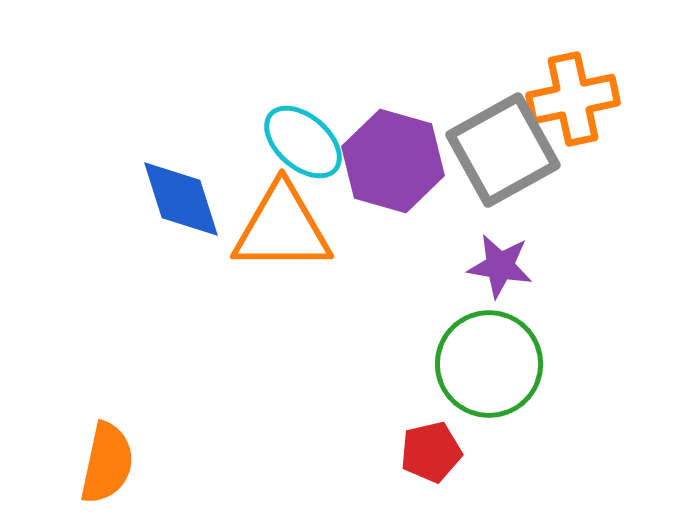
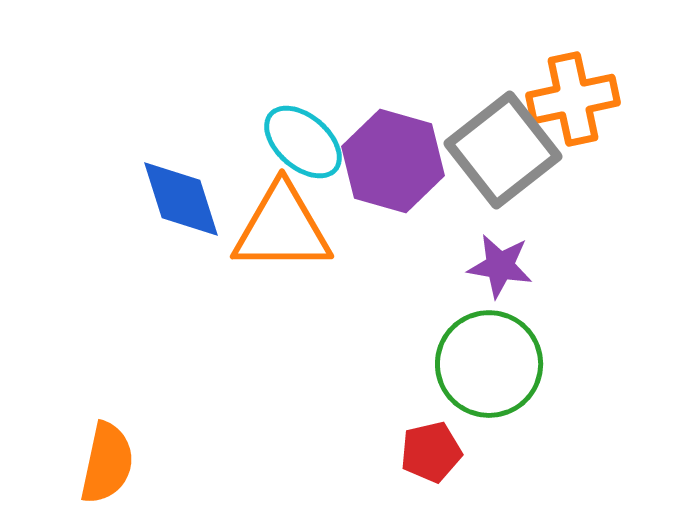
gray square: rotated 9 degrees counterclockwise
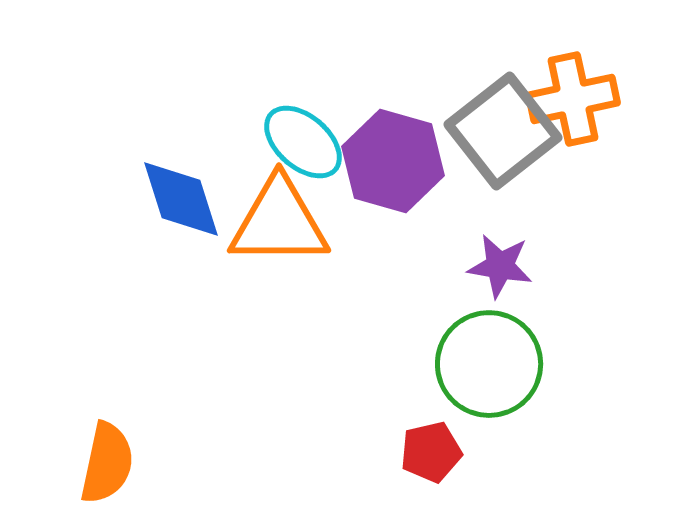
gray square: moved 19 px up
orange triangle: moved 3 px left, 6 px up
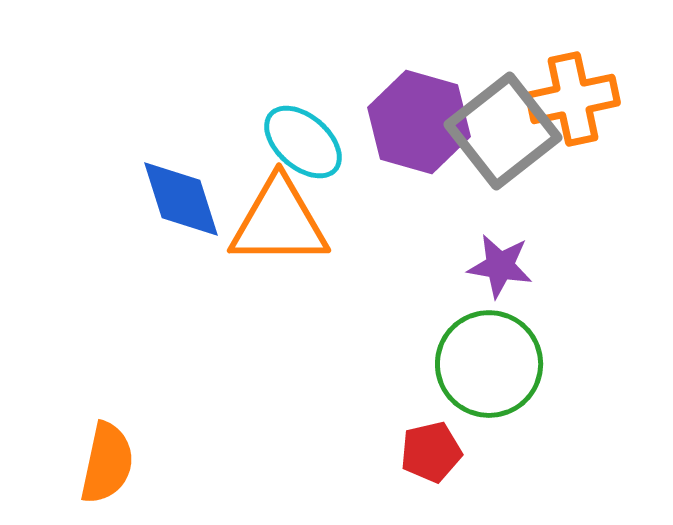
purple hexagon: moved 26 px right, 39 px up
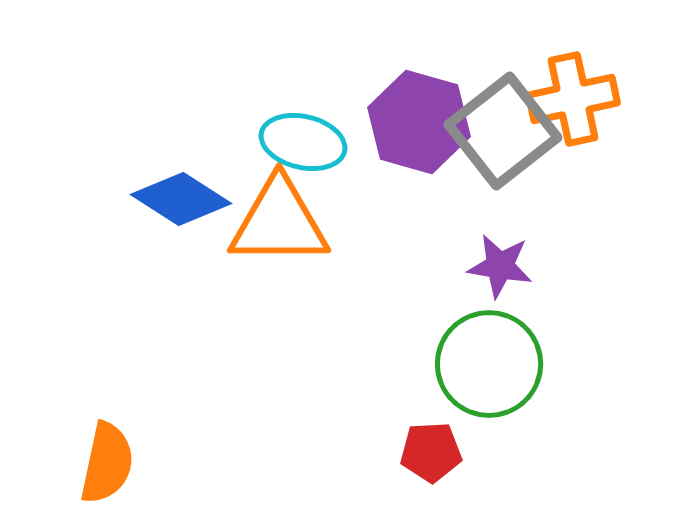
cyan ellipse: rotated 28 degrees counterclockwise
blue diamond: rotated 40 degrees counterclockwise
red pentagon: rotated 10 degrees clockwise
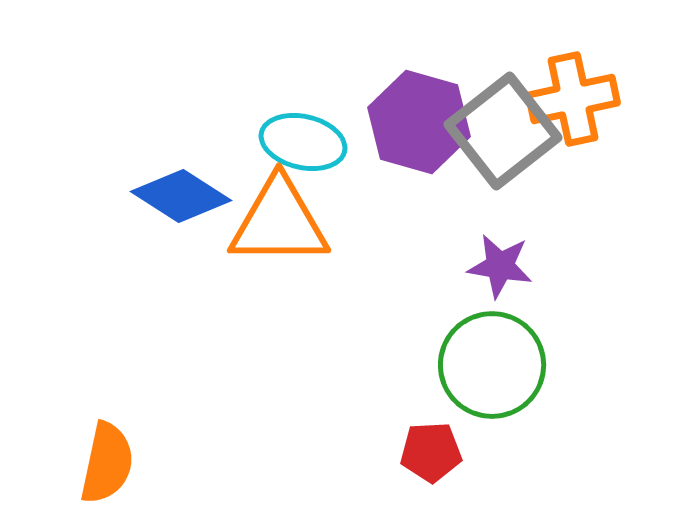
blue diamond: moved 3 px up
green circle: moved 3 px right, 1 px down
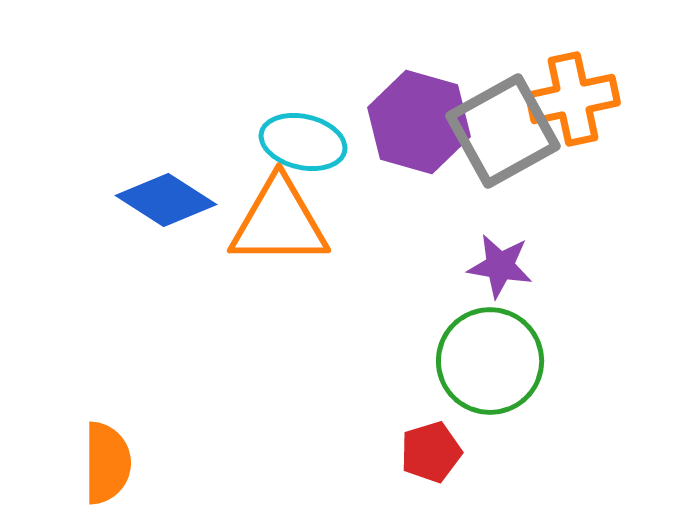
gray square: rotated 9 degrees clockwise
blue diamond: moved 15 px left, 4 px down
green circle: moved 2 px left, 4 px up
red pentagon: rotated 14 degrees counterclockwise
orange semicircle: rotated 12 degrees counterclockwise
